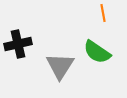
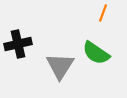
orange line: rotated 30 degrees clockwise
green semicircle: moved 1 px left, 1 px down
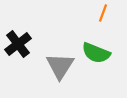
black cross: rotated 24 degrees counterclockwise
green semicircle: rotated 12 degrees counterclockwise
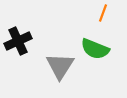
black cross: moved 3 px up; rotated 12 degrees clockwise
green semicircle: moved 1 px left, 4 px up
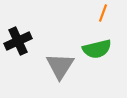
green semicircle: moved 2 px right; rotated 36 degrees counterclockwise
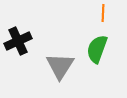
orange line: rotated 18 degrees counterclockwise
green semicircle: rotated 124 degrees clockwise
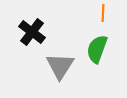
black cross: moved 14 px right, 9 px up; rotated 28 degrees counterclockwise
